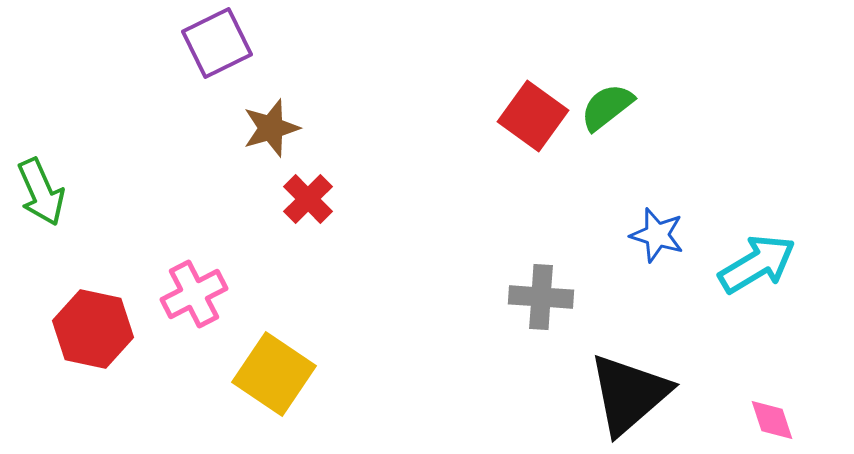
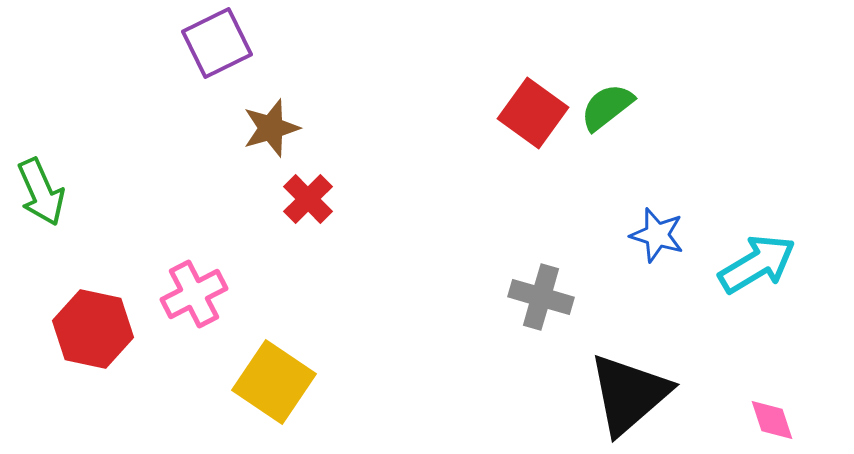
red square: moved 3 px up
gray cross: rotated 12 degrees clockwise
yellow square: moved 8 px down
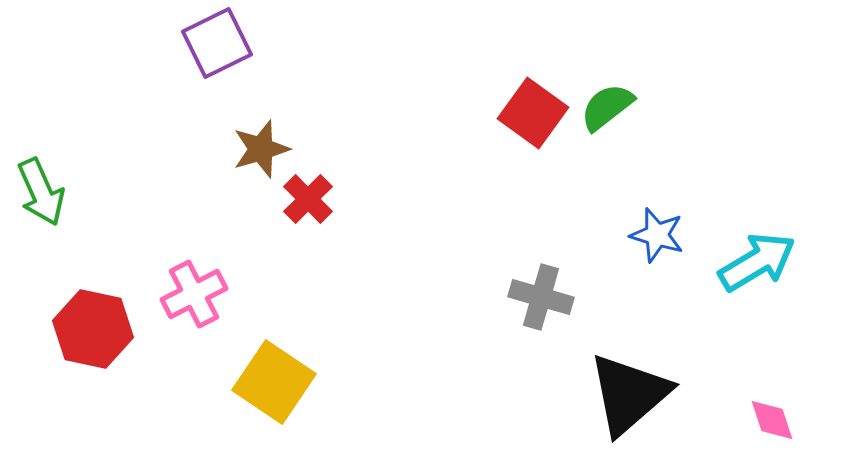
brown star: moved 10 px left, 21 px down
cyan arrow: moved 2 px up
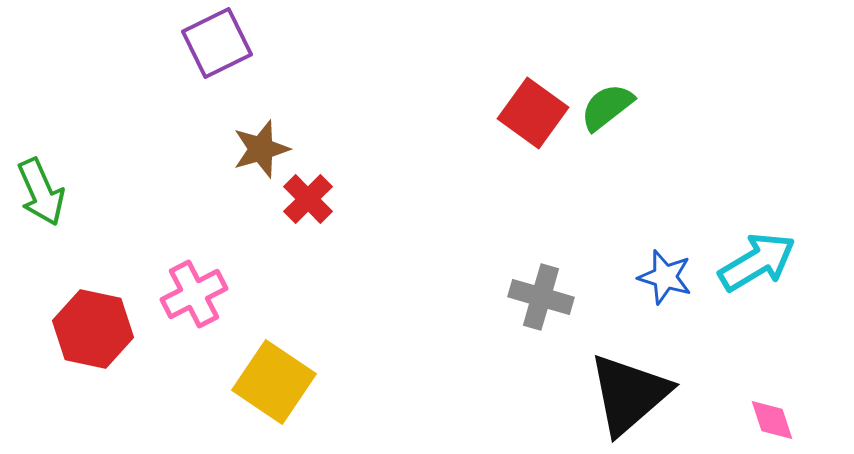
blue star: moved 8 px right, 42 px down
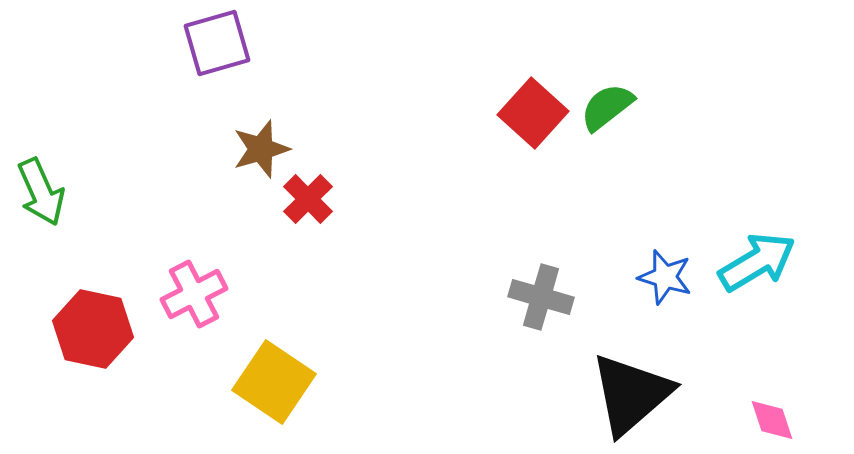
purple square: rotated 10 degrees clockwise
red square: rotated 6 degrees clockwise
black triangle: moved 2 px right
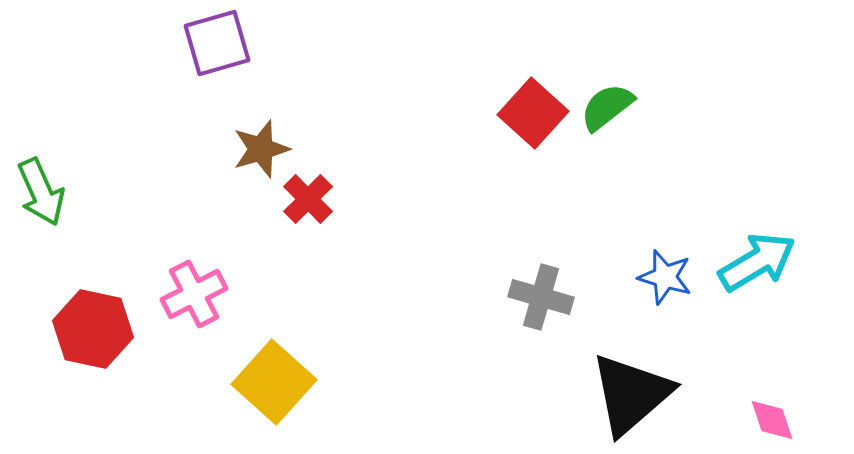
yellow square: rotated 8 degrees clockwise
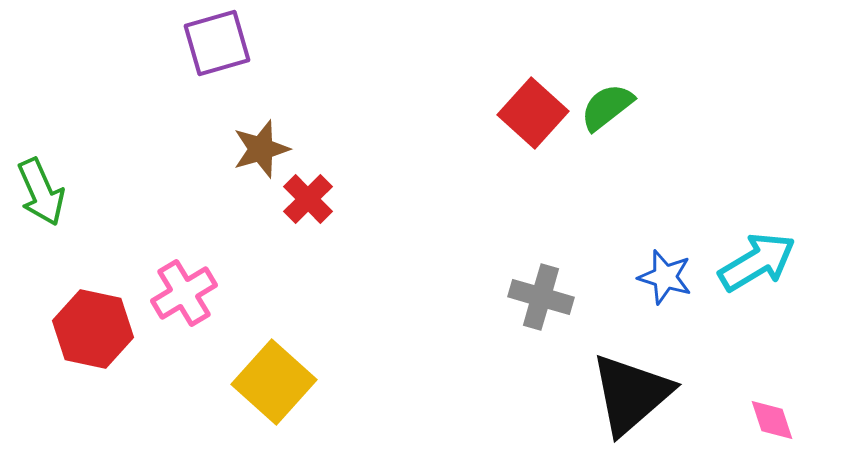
pink cross: moved 10 px left, 1 px up; rotated 4 degrees counterclockwise
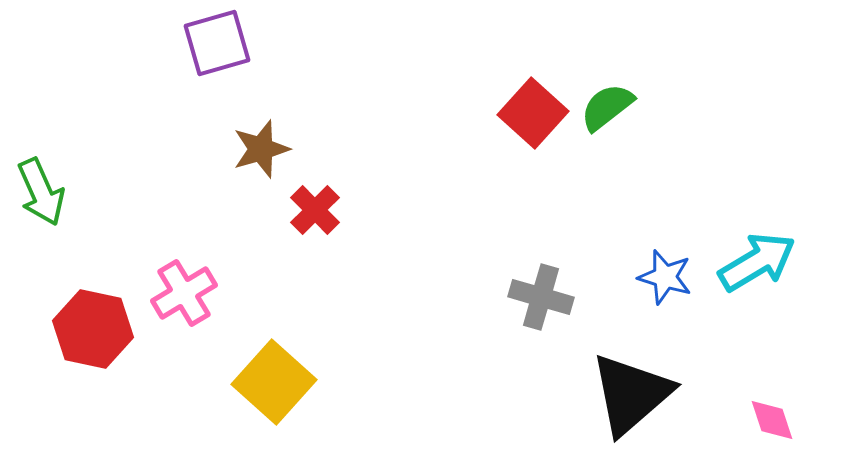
red cross: moved 7 px right, 11 px down
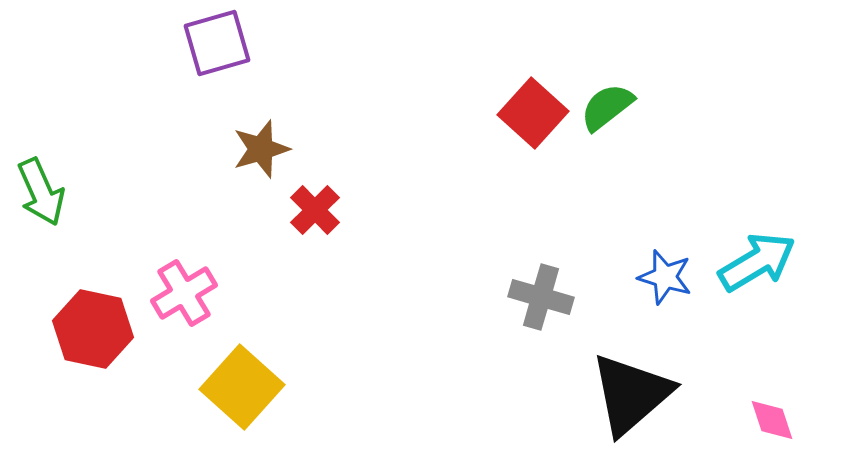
yellow square: moved 32 px left, 5 px down
